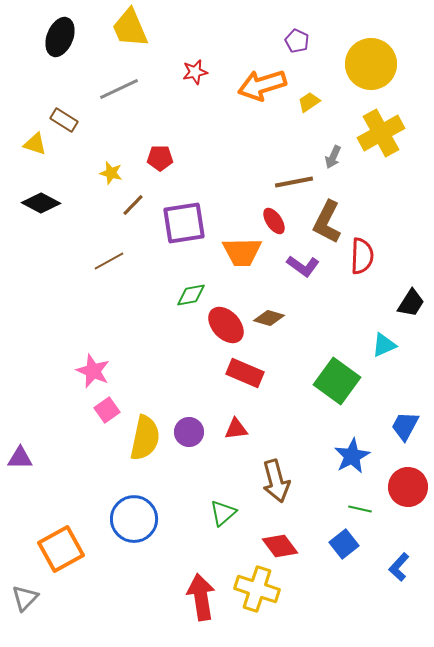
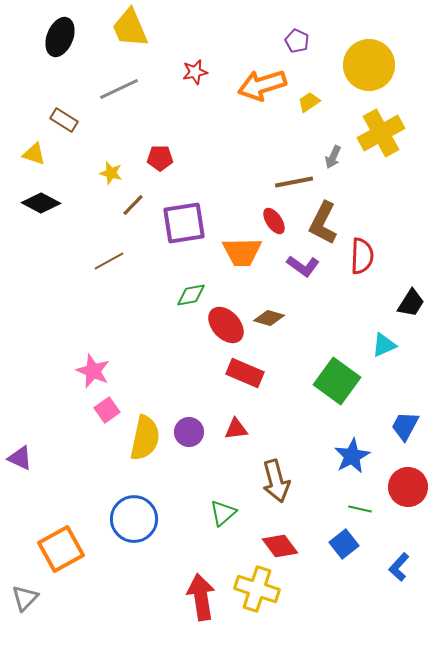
yellow circle at (371, 64): moved 2 px left, 1 px down
yellow triangle at (35, 144): moved 1 px left, 10 px down
brown L-shape at (327, 222): moved 4 px left, 1 px down
purple triangle at (20, 458): rotated 24 degrees clockwise
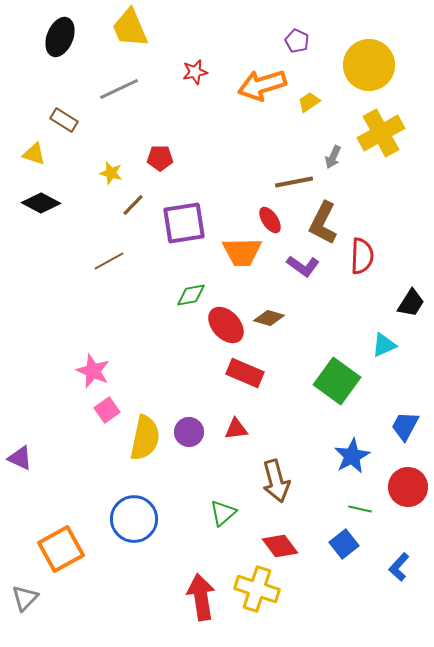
red ellipse at (274, 221): moved 4 px left, 1 px up
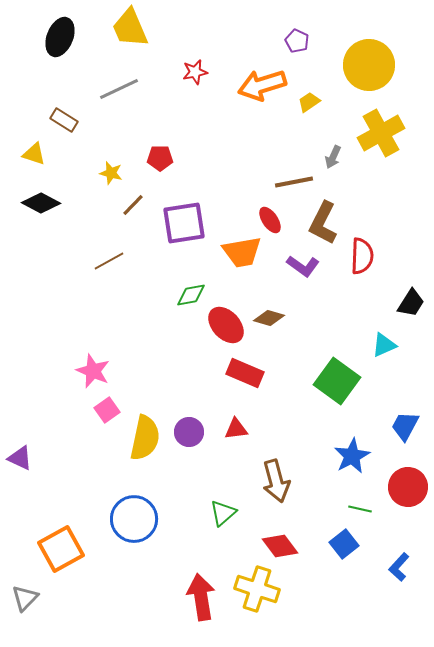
orange trapezoid at (242, 252): rotated 9 degrees counterclockwise
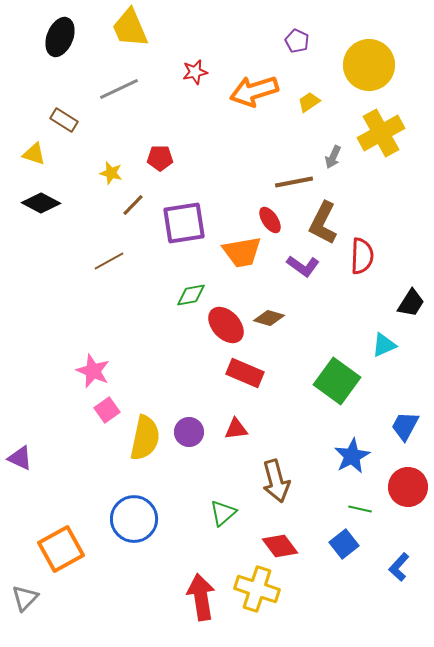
orange arrow at (262, 85): moved 8 px left, 6 px down
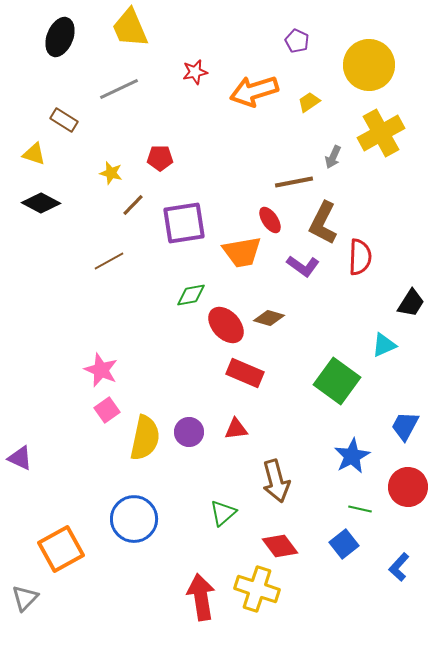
red semicircle at (362, 256): moved 2 px left, 1 px down
pink star at (93, 371): moved 8 px right, 1 px up
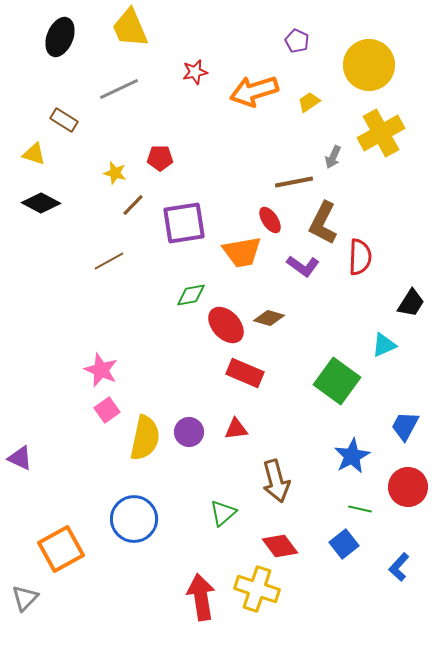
yellow star at (111, 173): moved 4 px right
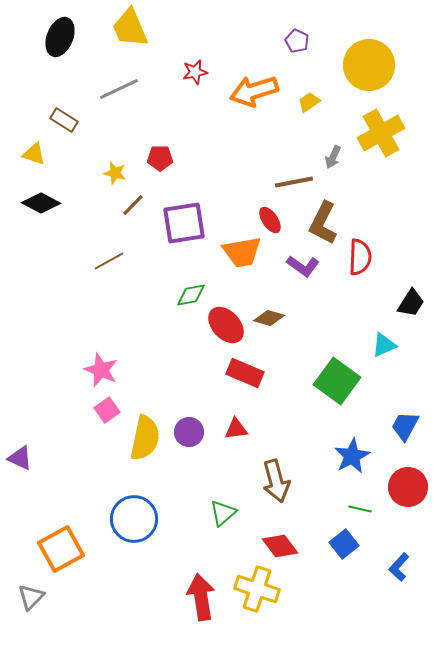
gray triangle at (25, 598): moved 6 px right, 1 px up
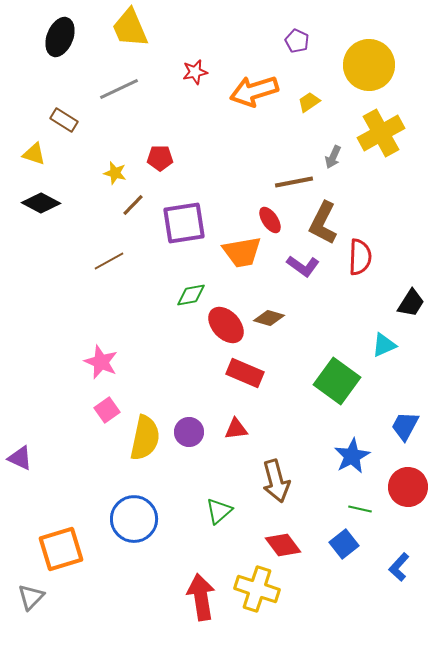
pink star at (101, 370): moved 8 px up
green triangle at (223, 513): moved 4 px left, 2 px up
red diamond at (280, 546): moved 3 px right, 1 px up
orange square at (61, 549): rotated 12 degrees clockwise
